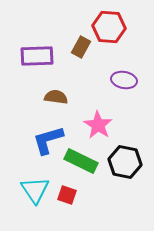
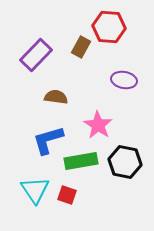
purple rectangle: moved 1 px left, 1 px up; rotated 44 degrees counterclockwise
green rectangle: rotated 36 degrees counterclockwise
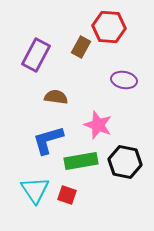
purple rectangle: rotated 16 degrees counterclockwise
pink star: rotated 12 degrees counterclockwise
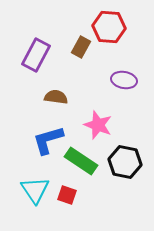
green rectangle: rotated 44 degrees clockwise
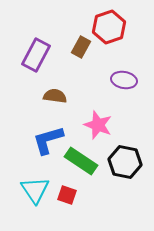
red hexagon: rotated 24 degrees counterclockwise
brown semicircle: moved 1 px left, 1 px up
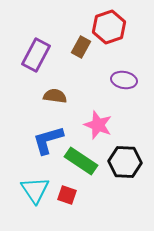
black hexagon: rotated 8 degrees counterclockwise
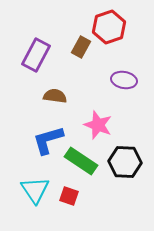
red square: moved 2 px right, 1 px down
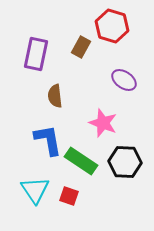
red hexagon: moved 3 px right, 1 px up; rotated 24 degrees counterclockwise
purple rectangle: moved 1 px up; rotated 16 degrees counterclockwise
purple ellipse: rotated 25 degrees clockwise
brown semicircle: rotated 105 degrees counterclockwise
pink star: moved 5 px right, 2 px up
blue L-shape: rotated 96 degrees clockwise
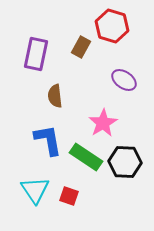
pink star: rotated 20 degrees clockwise
green rectangle: moved 5 px right, 4 px up
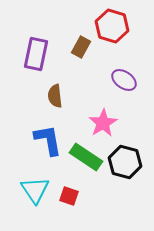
black hexagon: rotated 12 degrees clockwise
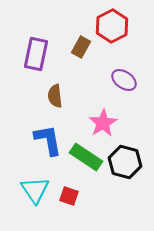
red hexagon: rotated 16 degrees clockwise
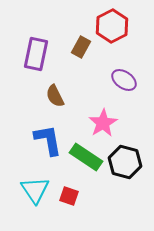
brown semicircle: rotated 20 degrees counterclockwise
